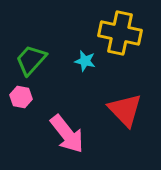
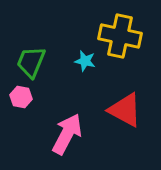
yellow cross: moved 3 px down
green trapezoid: moved 2 px down; rotated 20 degrees counterclockwise
red triangle: rotated 18 degrees counterclockwise
pink arrow: rotated 114 degrees counterclockwise
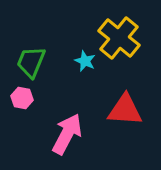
yellow cross: moved 1 px left, 2 px down; rotated 27 degrees clockwise
cyan star: rotated 10 degrees clockwise
pink hexagon: moved 1 px right, 1 px down
red triangle: rotated 24 degrees counterclockwise
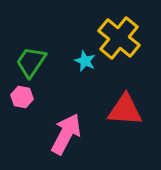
green trapezoid: rotated 12 degrees clockwise
pink hexagon: moved 1 px up
pink arrow: moved 1 px left
